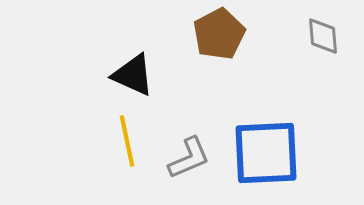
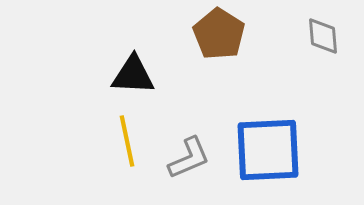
brown pentagon: rotated 12 degrees counterclockwise
black triangle: rotated 21 degrees counterclockwise
blue square: moved 2 px right, 3 px up
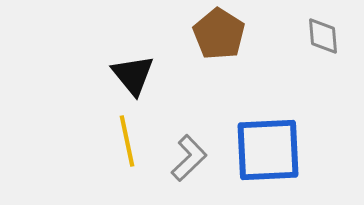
black triangle: rotated 48 degrees clockwise
gray L-shape: rotated 21 degrees counterclockwise
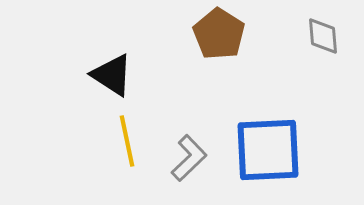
black triangle: moved 21 px left; rotated 18 degrees counterclockwise
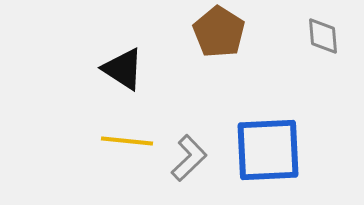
brown pentagon: moved 2 px up
black triangle: moved 11 px right, 6 px up
yellow line: rotated 72 degrees counterclockwise
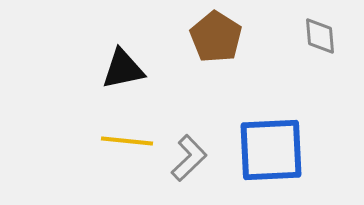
brown pentagon: moved 3 px left, 5 px down
gray diamond: moved 3 px left
black triangle: rotated 45 degrees counterclockwise
blue square: moved 3 px right
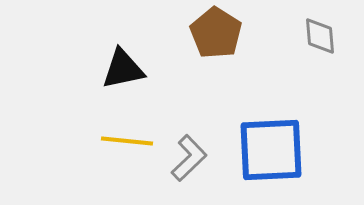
brown pentagon: moved 4 px up
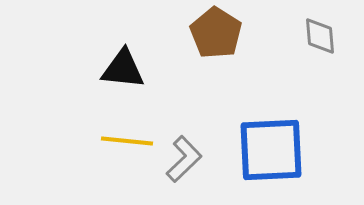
black triangle: rotated 18 degrees clockwise
gray L-shape: moved 5 px left, 1 px down
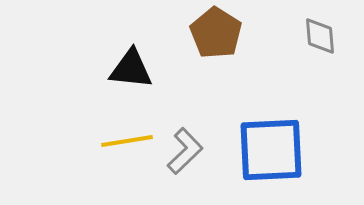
black triangle: moved 8 px right
yellow line: rotated 15 degrees counterclockwise
gray L-shape: moved 1 px right, 8 px up
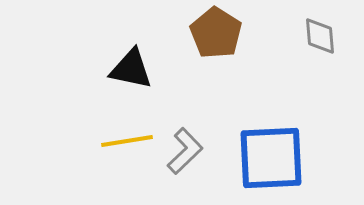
black triangle: rotated 6 degrees clockwise
blue square: moved 8 px down
